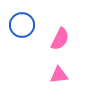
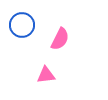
pink triangle: moved 13 px left
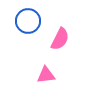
blue circle: moved 6 px right, 4 px up
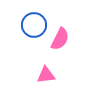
blue circle: moved 6 px right, 4 px down
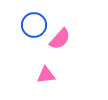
pink semicircle: rotated 15 degrees clockwise
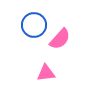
pink triangle: moved 2 px up
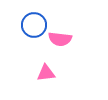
pink semicircle: rotated 55 degrees clockwise
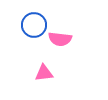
pink triangle: moved 2 px left
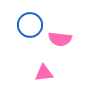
blue circle: moved 4 px left
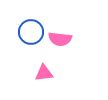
blue circle: moved 1 px right, 7 px down
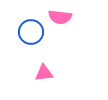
pink semicircle: moved 22 px up
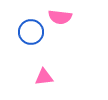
pink triangle: moved 4 px down
